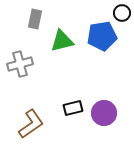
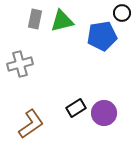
green triangle: moved 20 px up
black rectangle: moved 3 px right; rotated 18 degrees counterclockwise
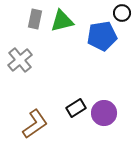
gray cross: moved 4 px up; rotated 25 degrees counterclockwise
brown L-shape: moved 4 px right
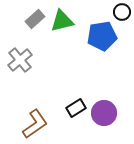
black circle: moved 1 px up
gray rectangle: rotated 36 degrees clockwise
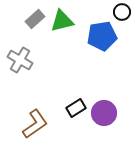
gray cross: rotated 20 degrees counterclockwise
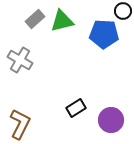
black circle: moved 1 px right, 1 px up
blue pentagon: moved 2 px right, 2 px up; rotated 12 degrees clockwise
purple circle: moved 7 px right, 7 px down
brown L-shape: moved 15 px left; rotated 28 degrees counterclockwise
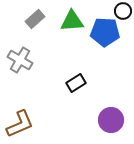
green triangle: moved 10 px right; rotated 10 degrees clockwise
blue pentagon: moved 1 px right, 2 px up
black rectangle: moved 25 px up
brown L-shape: rotated 40 degrees clockwise
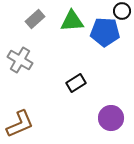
black circle: moved 1 px left
purple circle: moved 2 px up
